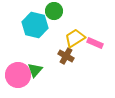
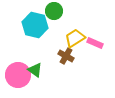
green triangle: rotated 35 degrees counterclockwise
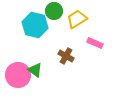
yellow trapezoid: moved 2 px right, 19 px up
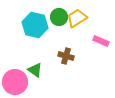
green circle: moved 5 px right, 6 px down
yellow trapezoid: moved 1 px up
pink rectangle: moved 6 px right, 2 px up
brown cross: rotated 14 degrees counterclockwise
pink circle: moved 3 px left, 7 px down
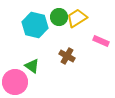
brown cross: moved 1 px right; rotated 14 degrees clockwise
green triangle: moved 3 px left, 4 px up
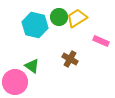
brown cross: moved 3 px right, 3 px down
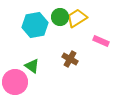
green circle: moved 1 px right
cyan hexagon: rotated 25 degrees counterclockwise
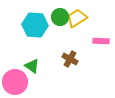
cyan hexagon: rotated 15 degrees clockwise
pink rectangle: rotated 21 degrees counterclockwise
